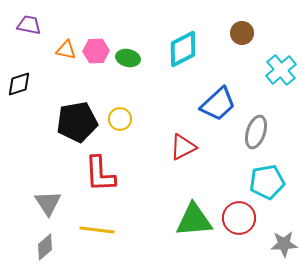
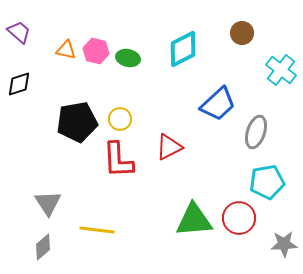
purple trapezoid: moved 10 px left, 7 px down; rotated 30 degrees clockwise
pink hexagon: rotated 15 degrees clockwise
cyan cross: rotated 12 degrees counterclockwise
red triangle: moved 14 px left
red L-shape: moved 18 px right, 14 px up
gray diamond: moved 2 px left
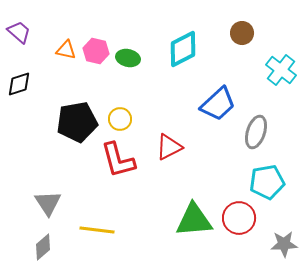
red L-shape: rotated 12 degrees counterclockwise
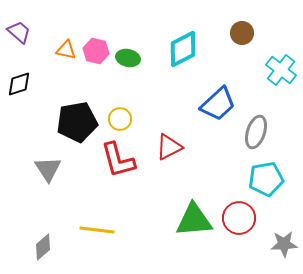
cyan pentagon: moved 1 px left, 3 px up
gray triangle: moved 34 px up
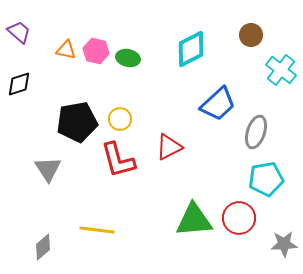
brown circle: moved 9 px right, 2 px down
cyan diamond: moved 8 px right
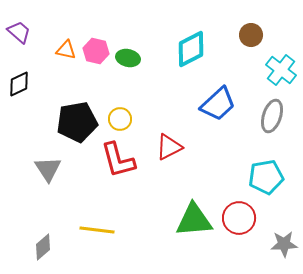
black diamond: rotated 8 degrees counterclockwise
gray ellipse: moved 16 px right, 16 px up
cyan pentagon: moved 2 px up
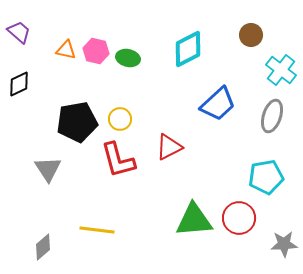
cyan diamond: moved 3 px left
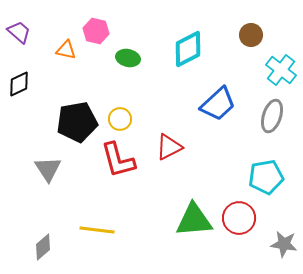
pink hexagon: moved 20 px up
gray star: rotated 12 degrees clockwise
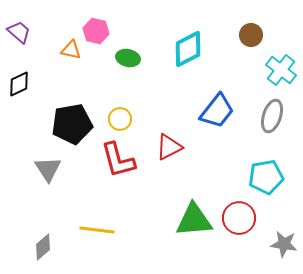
orange triangle: moved 5 px right
blue trapezoid: moved 1 px left, 7 px down; rotated 9 degrees counterclockwise
black pentagon: moved 5 px left, 2 px down
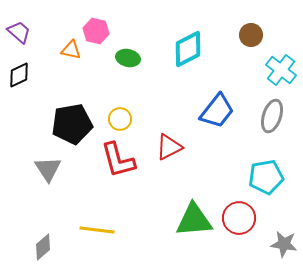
black diamond: moved 9 px up
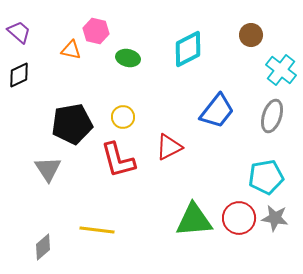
yellow circle: moved 3 px right, 2 px up
gray star: moved 9 px left, 26 px up
